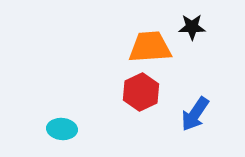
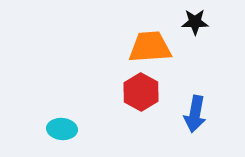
black star: moved 3 px right, 5 px up
red hexagon: rotated 6 degrees counterclockwise
blue arrow: rotated 24 degrees counterclockwise
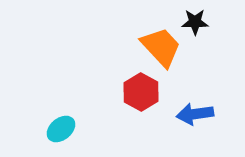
orange trapezoid: moved 11 px right; rotated 51 degrees clockwise
blue arrow: rotated 72 degrees clockwise
cyan ellipse: moved 1 px left; rotated 44 degrees counterclockwise
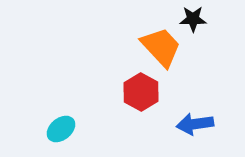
black star: moved 2 px left, 3 px up
blue arrow: moved 10 px down
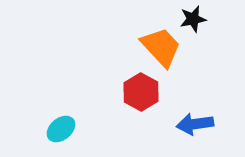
black star: rotated 12 degrees counterclockwise
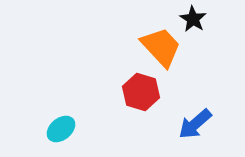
black star: rotated 28 degrees counterclockwise
red hexagon: rotated 12 degrees counterclockwise
blue arrow: rotated 33 degrees counterclockwise
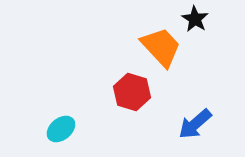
black star: moved 2 px right
red hexagon: moved 9 px left
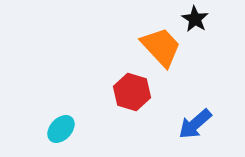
cyan ellipse: rotated 8 degrees counterclockwise
